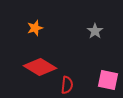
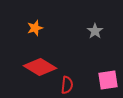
pink square: rotated 20 degrees counterclockwise
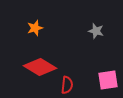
gray star: moved 1 px right; rotated 21 degrees counterclockwise
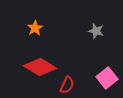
orange star: rotated 14 degrees counterclockwise
pink square: moved 1 px left, 2 px up; rotated 30 degrees counterclockwise
red semicircle: rotated 18 degrees clockwise
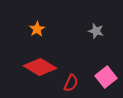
orange star: moved 2 px right, 1 px down
pink square: moved 1 px left, 1 px up
red semicircle: moved 4 px right, 2 px up
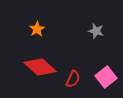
red diamond: rotated 12 degrees clockwise
red semicircle: moved 2 px right, 4 px up
